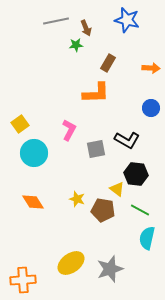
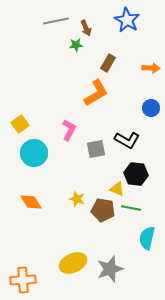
blue star: rotated 15 degrees clockwise
orange L-shape: rotated 28 degrees counterclockwise
yellow triangle: rotated 14 degrees counterclockwise
orange diamond: moved 2 px left
green line: moved 9 px left, 2 px up; rotated 18 degrees counterclockwise
yellow ellipse: moved 2 px right; rotated 12 degrees clockwise
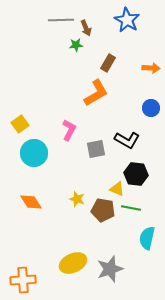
gray line: moved 5 px right, 1 px up; rotated 10 degrees clockwise
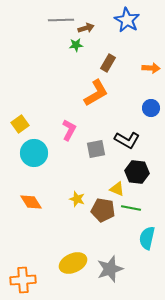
brown arrow: rotated 84 degrees counterclockwise
black hexagon: moved 1 px right, 2 px up
